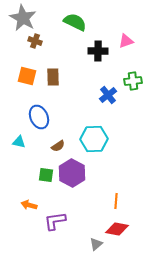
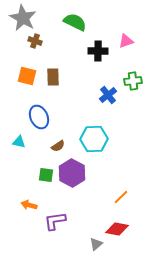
orange line: moved 5 px right, 4 px up; rotated 42 degrees clockwise
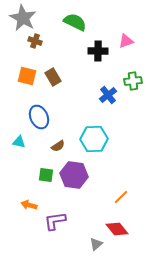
brown rectangle: rotated 30 degrees counterclockwise
purple hexagon: moved 2 px right, 2 px down; rotated 20 degrees counterclockwise
red diamond: rotated 40 degrees clockwise
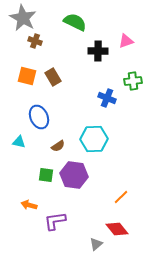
blue cross: moved 1 px left, 3 px down; rotated 30 degrees counterclockwise
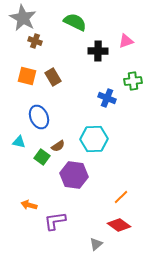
green square: moved 4 px left, 18 px up; rotated 28 degrees clockwise
red diamond: moved 2 px right, 4 px up; rotated 15 degrees counterclockwise
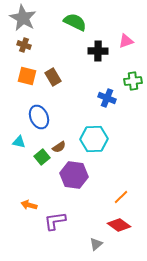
brown cross: moved 11 px left, 4 px down
brown semicircle: moved 1 px right, 1 px down
green square: rotated 14 degrees clockwise
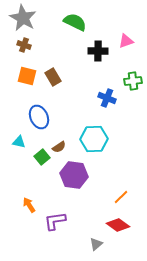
orange arrow: rotated 42 degrees clockwise
red diamond: moved 1 px left
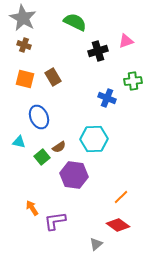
black cross: rotated 18 degrees counterclockwise
orange square: moved 2 px left, 3 px down
orange arrow: moved 3 px right, 3 px down
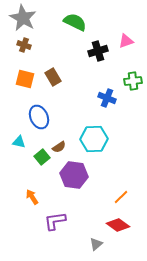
orange arrow: moved 11 px up
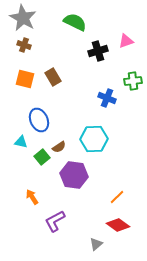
blue ellipse: moved 3 px down
cyan triangle: moved 2 px right
orange line: moved 4 px left
purple L-shape: rotated 20 degrees counterclockwise
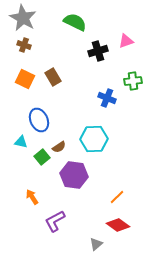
orange square: rotated 12 degrees clockwise
